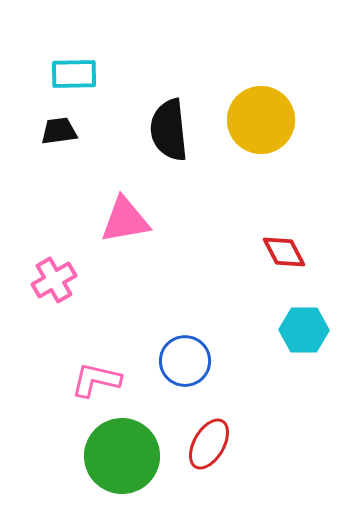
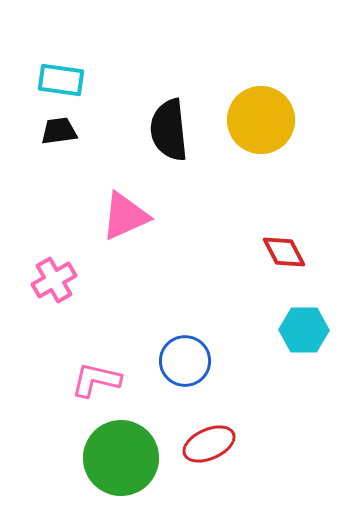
cyan rectangle: moved 13 px left, 6 px down; rotated 9 degrees clockwise
pink triangle: moved 4 px up; rotated 14 degrees counterclockwise
red ellipse: rotated 36 degrees clockwise
green circle: moved 1 px left, 2 px down
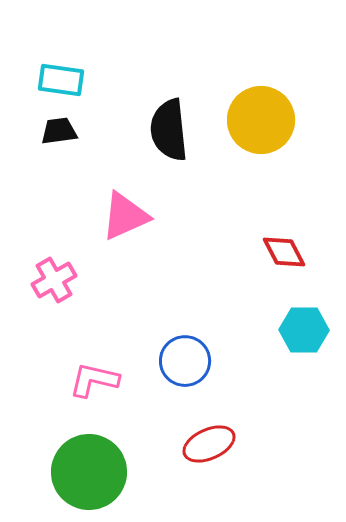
pink L-shape: moved 2 px left
green circle: moved 32 px left, 14 px down
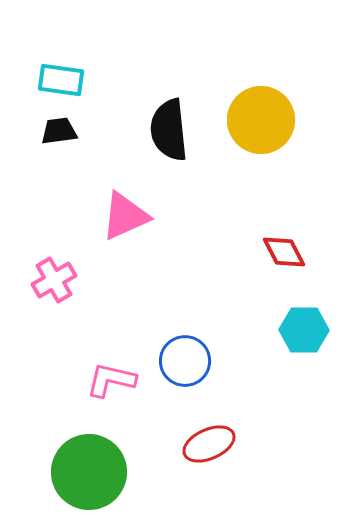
pink L-shape: moved 17 px right
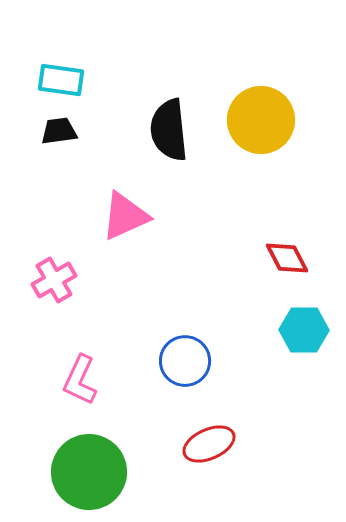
red diamond: moved 3 px right, 6 px down
pink L-shape: moved 31 px left; rotated 78 degrees counterclockwise
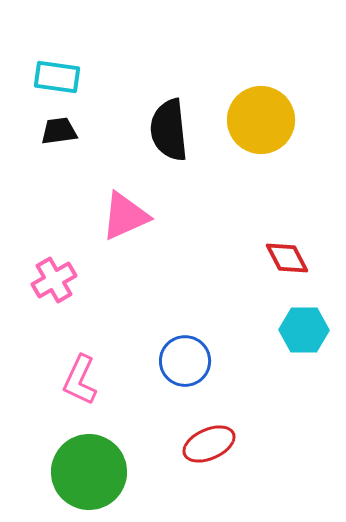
cyan rectangle: moved 4 px left, 3 px up
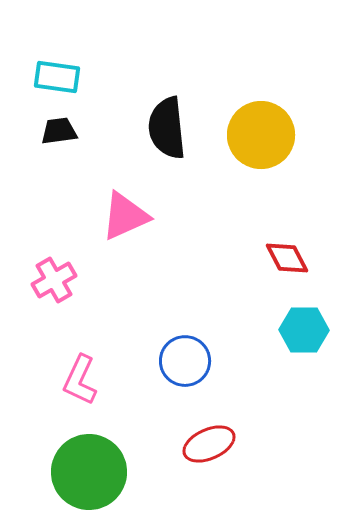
yellow circle: moved 15 px down
black semicircle: moved 2 px left, 2 px up
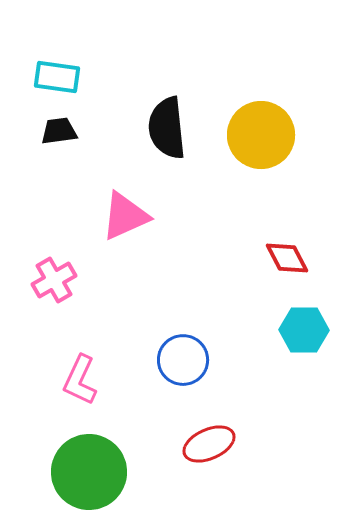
blue circle: moved 2 px left, 1 px up
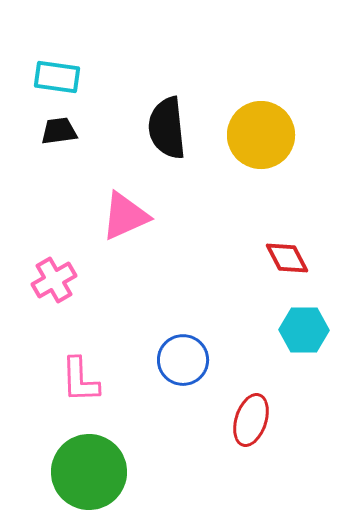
pink L-shape: rotated 27 degrees counterclockwise
red ellipse: moved 42 px right, 24 px up; rotated 48 degrees counterclockwise
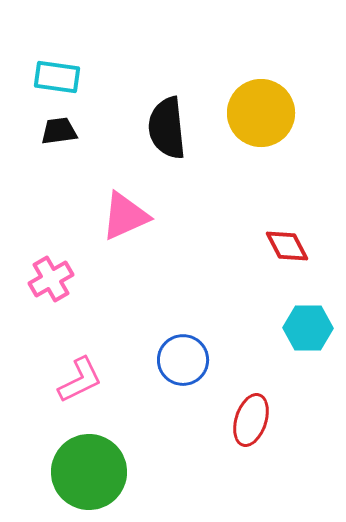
yellow circle: moved 22 px up
red diamond: moved 12 px up
pink cross: moved 3 px left, 1 px up
cyan hexagon: moved 4 px right, 2 px up
pink L-shape: rotated 114 degrees counterclockwise
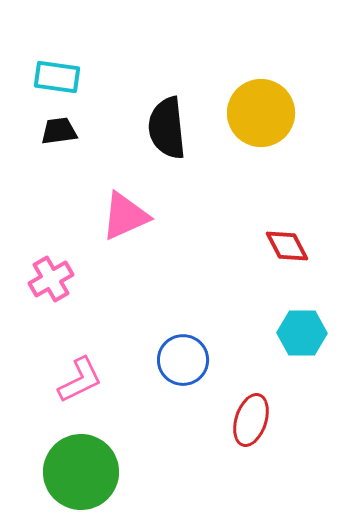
cyan hexagon: moved 6 px left, 5 px down
green circle: moved 8 px left
